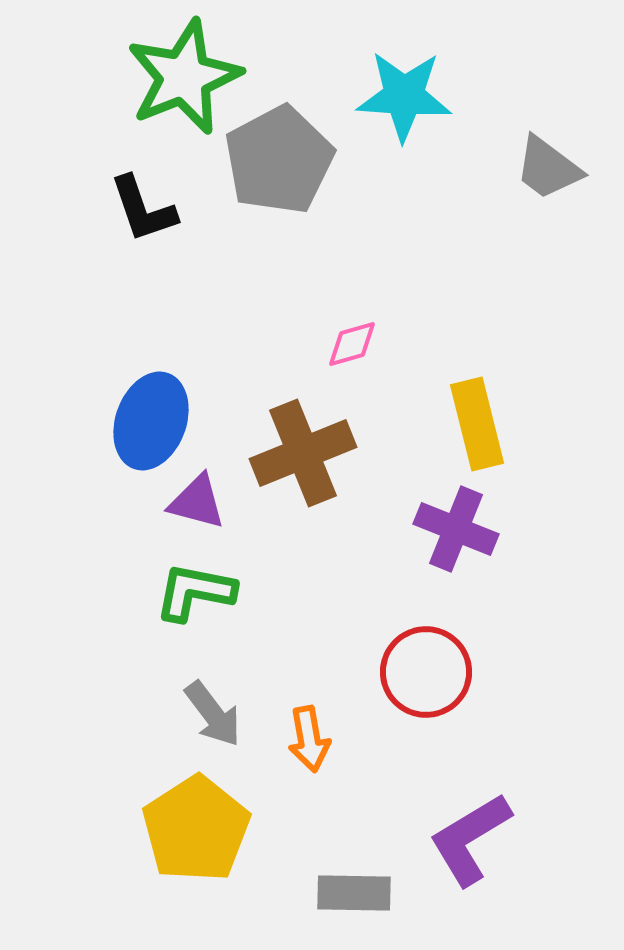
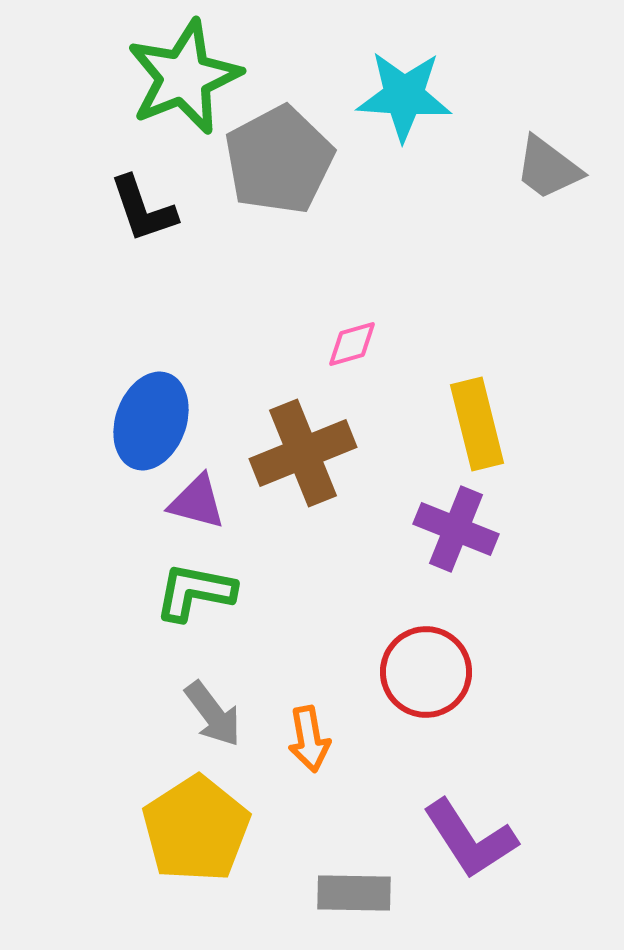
purple L-shape: rotated 92 degrees counterclockwise
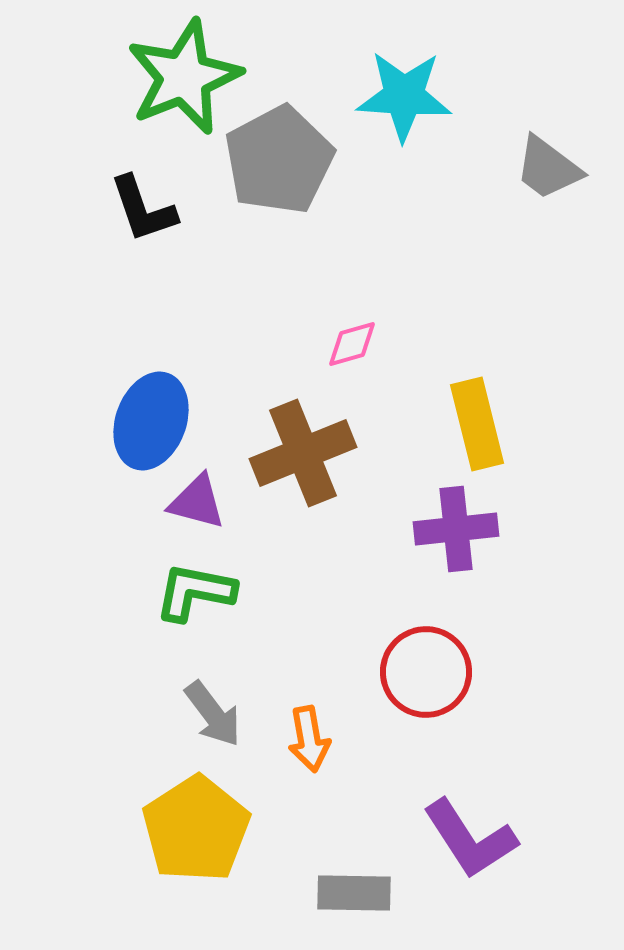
purple cross: rotated 28 degrees counterclockwise
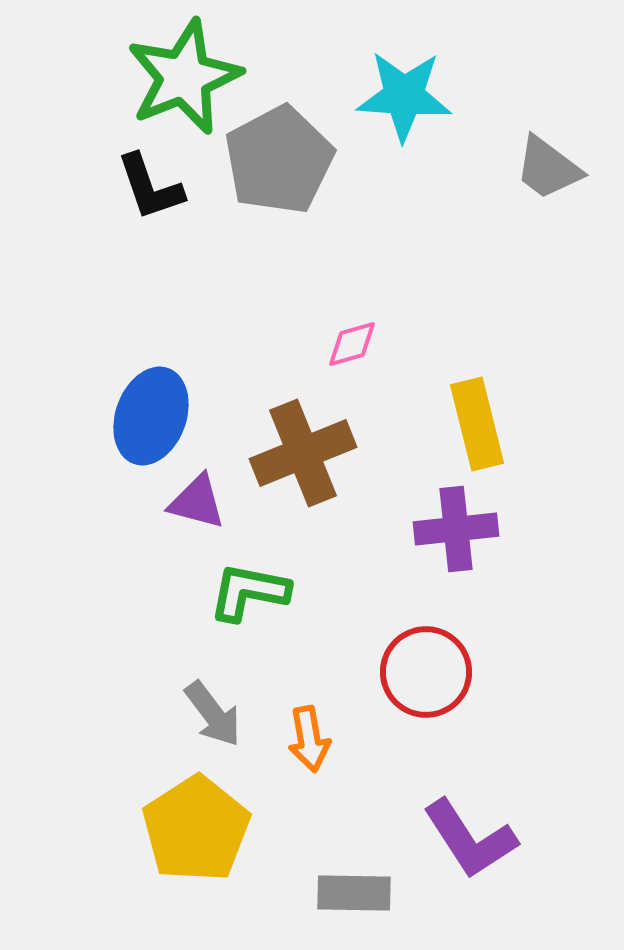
black L-shape: moved 7 px right, 22 px up
blue ellipse: moved 5 px up
green L-shape: moved 54 px right
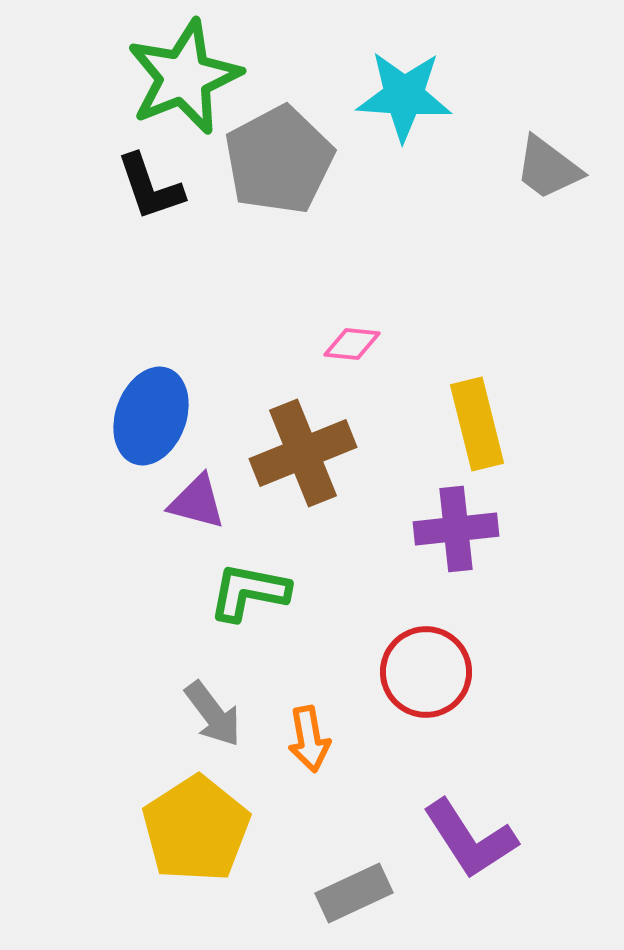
pink diamond: rotated 22 degrees clockwise
gray rectangle: rotated 26 degrees counterclockwise
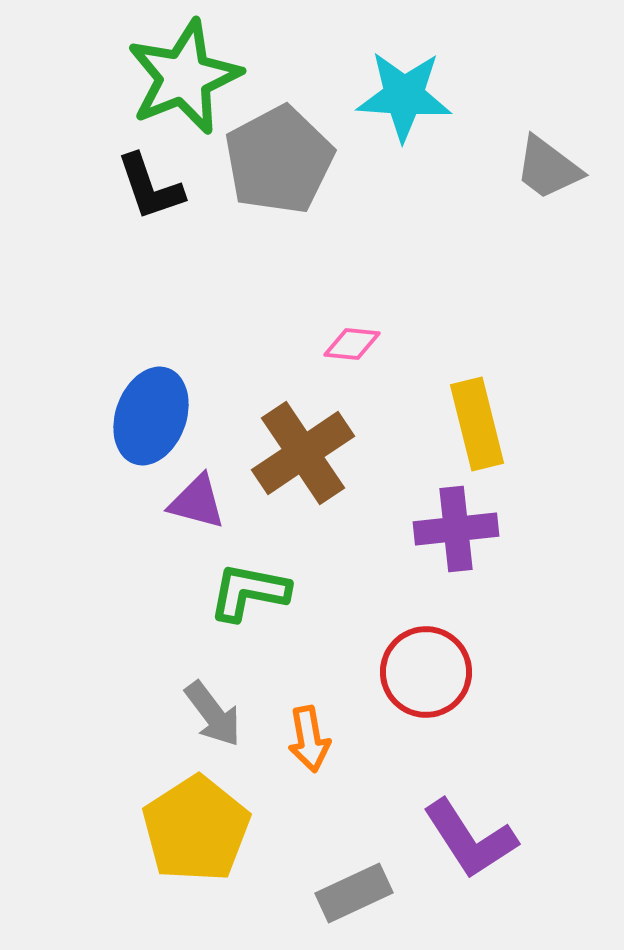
brown cross: rotated 12 degrees counterclockwise
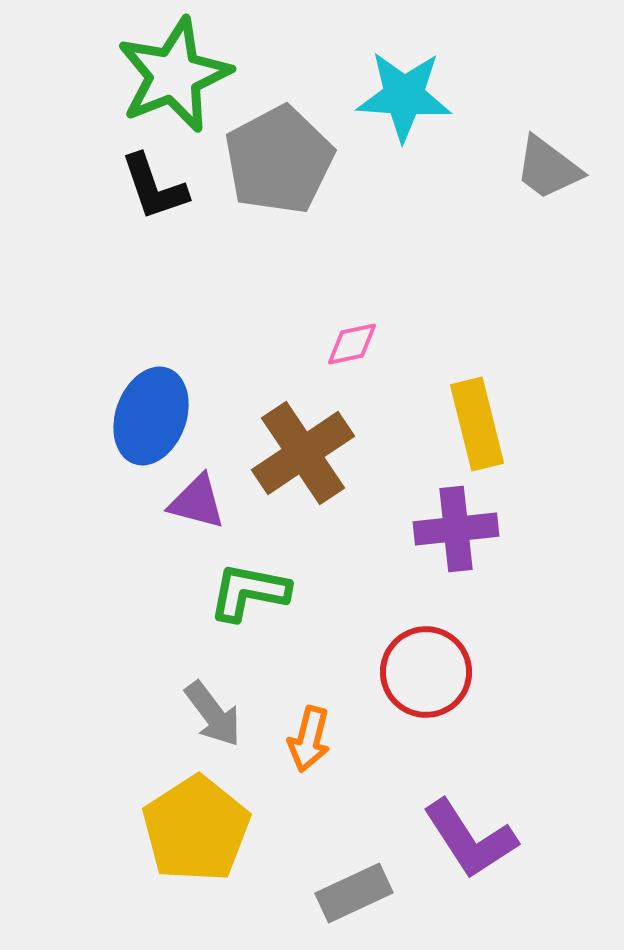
green star: moved 10 px left, 2 px up
black L-shape: moved 4 px right
pink diamond: rotated 18 degrees counterclockwise
orange arrow: rotated 24 degrees clockwise
